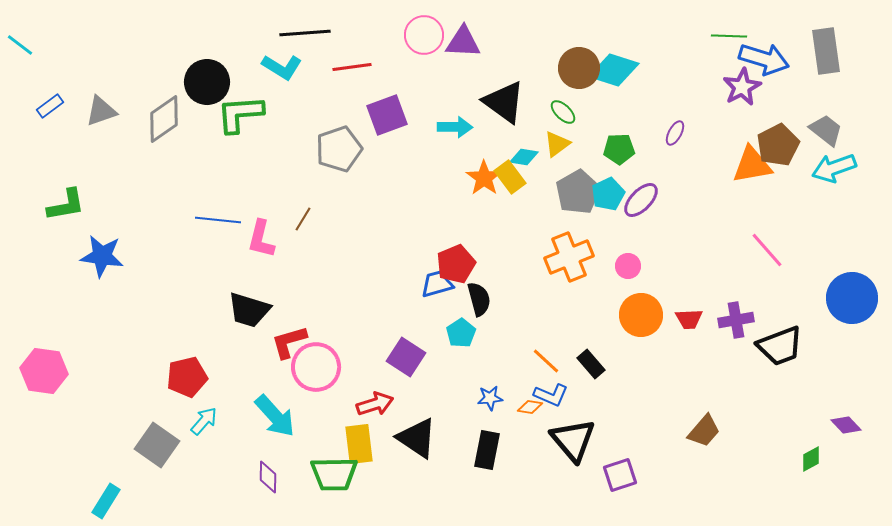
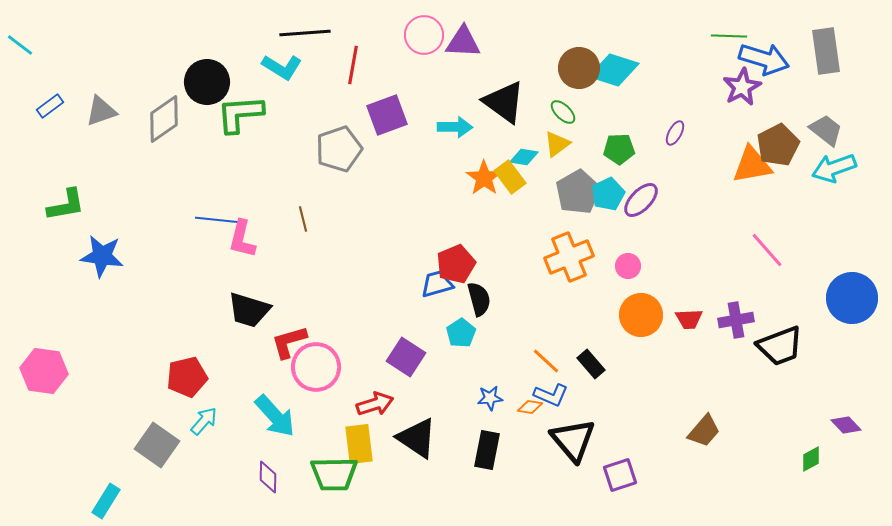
red line at (352, 67): moved 1 px right, 2 px up; rotated 72 degrees counterclockwise
brown line at (303, 219): rotated 45 degrees counterclockwise
pink L-shape at (261, 239): moved 19 px left
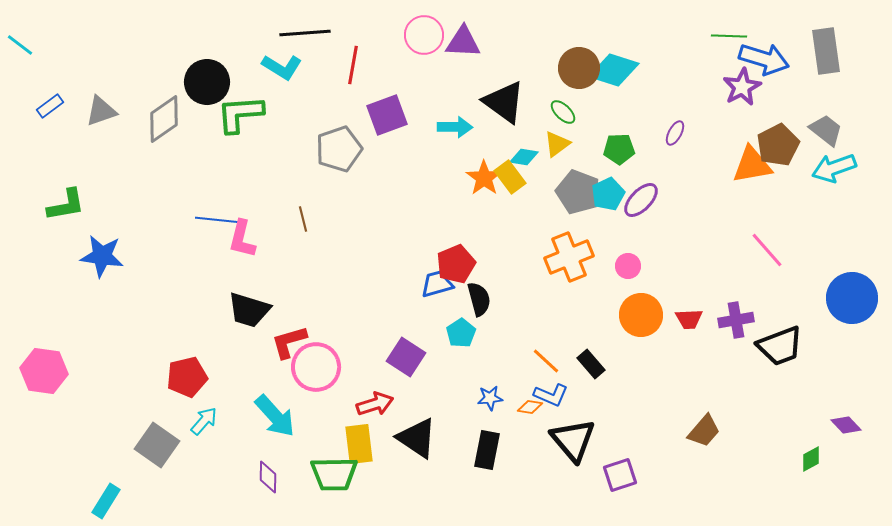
gray pentagon at (578, 192): rotated 21 degrees counterclockwise
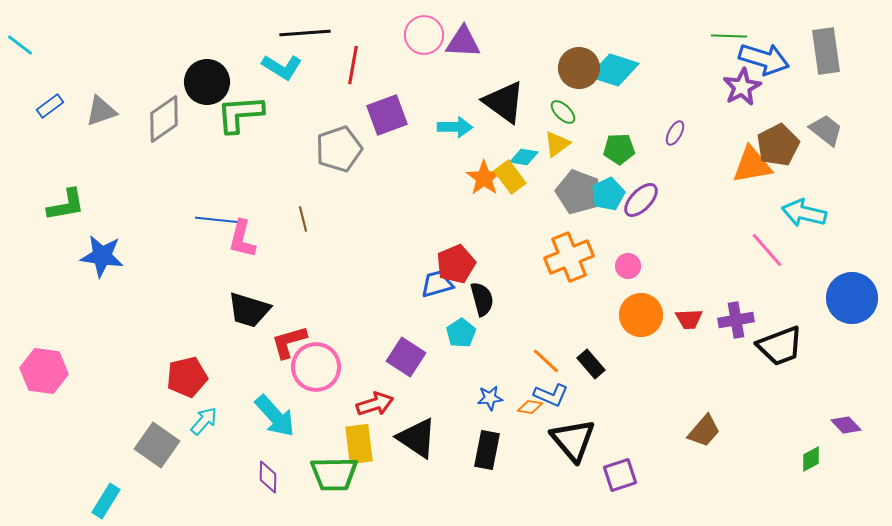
cyan arrow at (834, 168): moved 30 px left, 45 px down; rotated 33 degrees clockwise
black semicircle at (479, 299): moved 3 px right
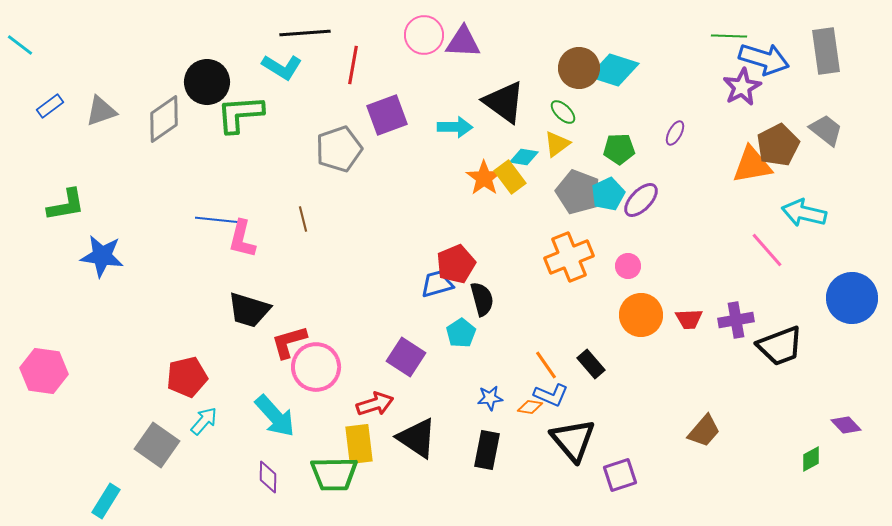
orange line at (546, 361): moved 4 px down; rotated 12 degrees clockwise
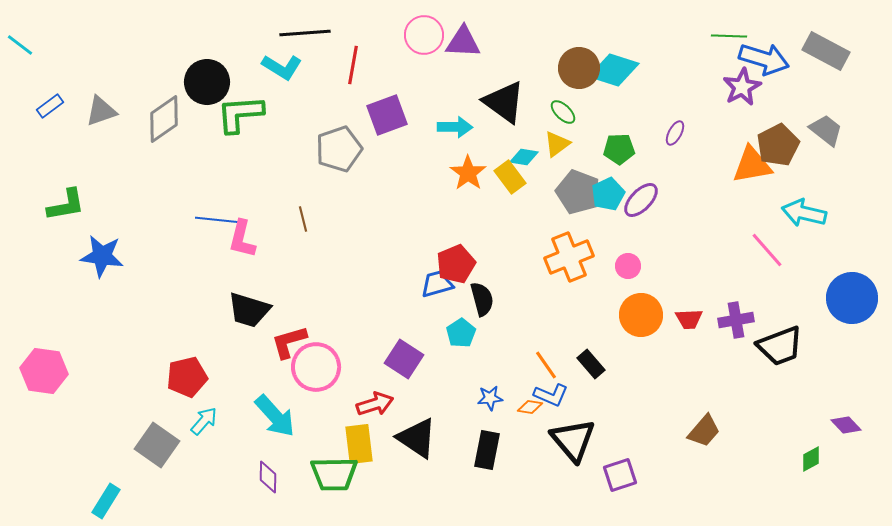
gray rectangle at (826, 51): rotated 54 degrees counterclockwise
orange star at (484, 178): moved 16 px left, 5 px up
purple square at (406, 357): moved 2 px left, 2 px down
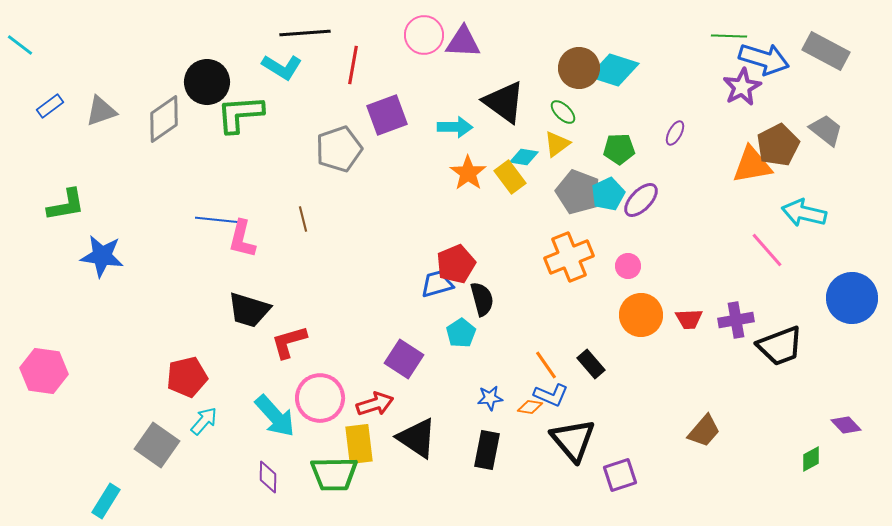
pink circle at (316, 367): moved 4 px right, 31 px down
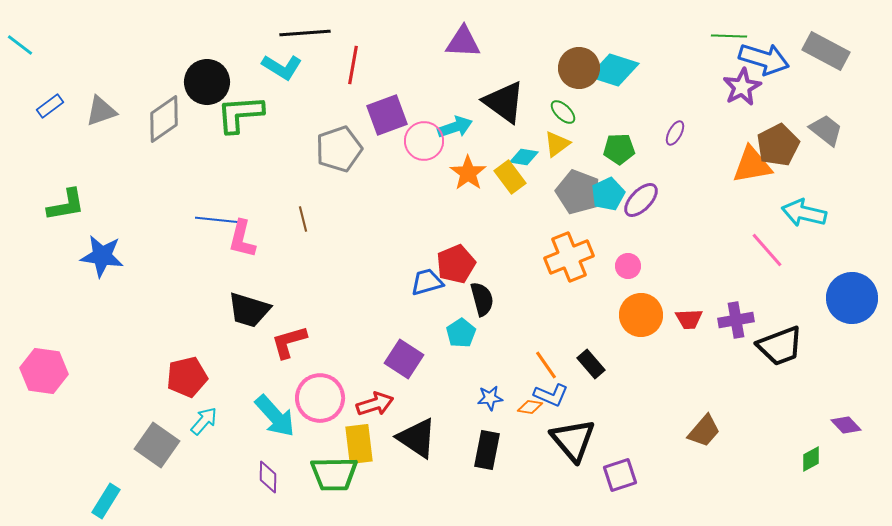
pink circle at (424, 35): moved 106 px down
cyan arrow at (455, 127): rotated 20 degrees counterclockwise
blue trapezoid at (437, 284): moved 10 px left, 2 px up
